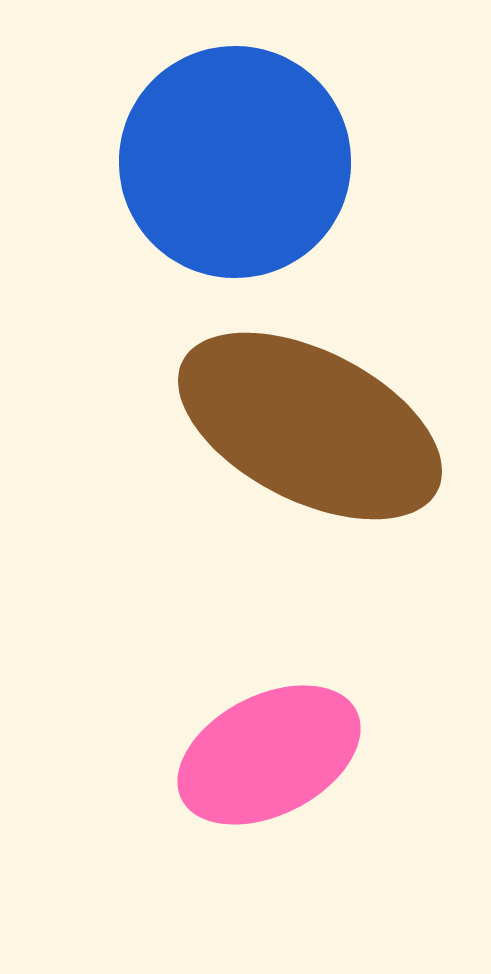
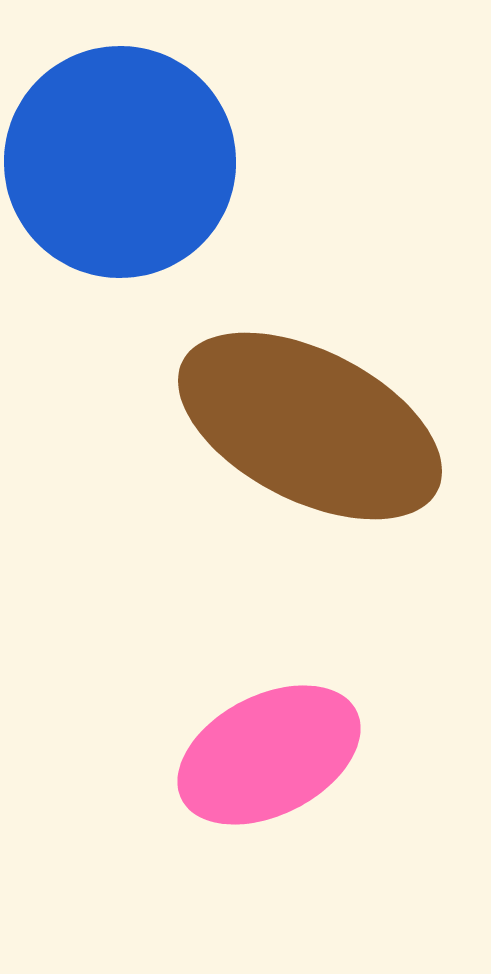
blue circle: moved 115 px left
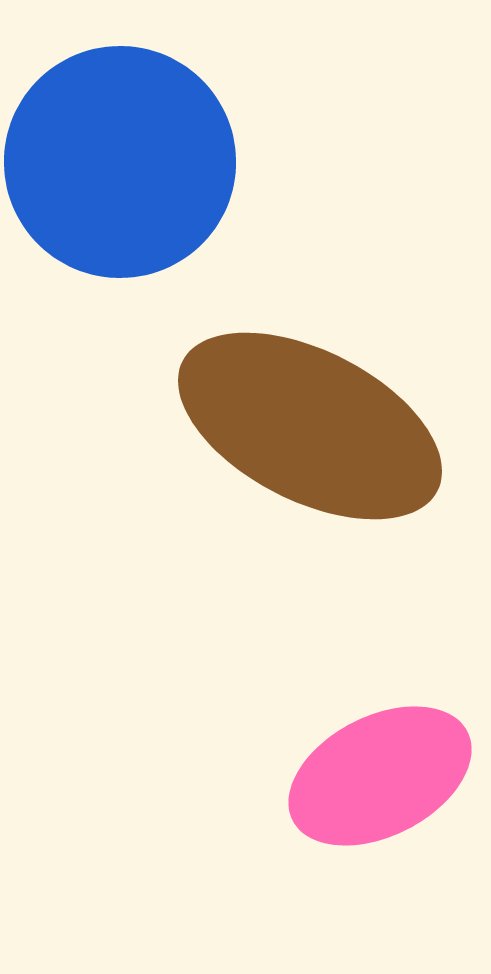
pink ellipse: moved 111 px right, 21 px down
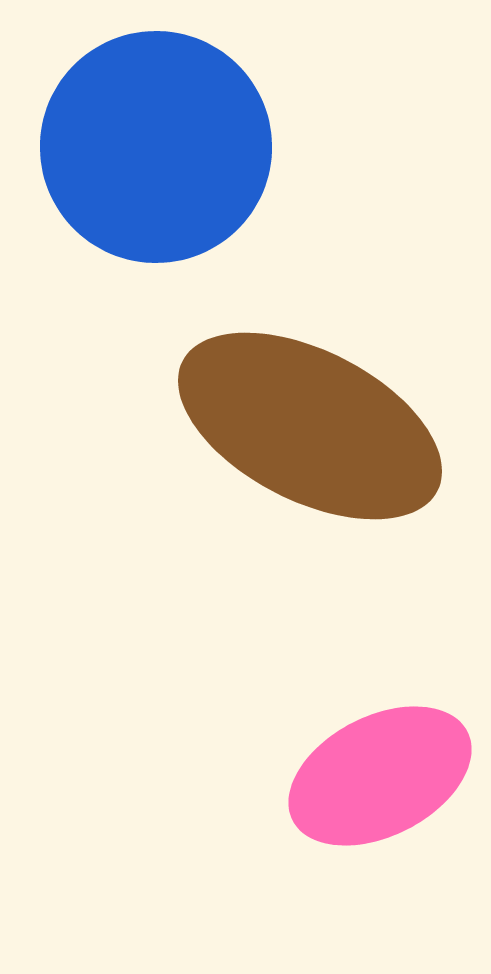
blue circle: moved 36 px right, 15 px up
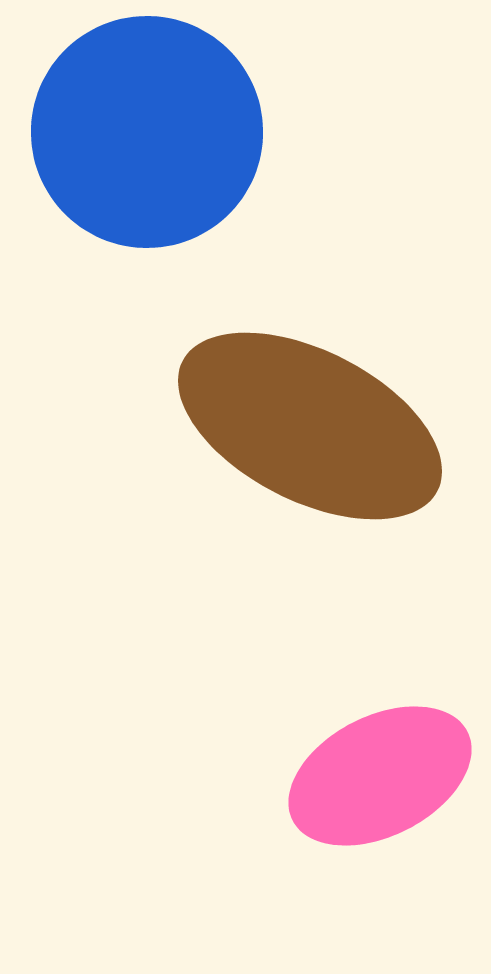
blue circle: moved 9 px left, 15 px up
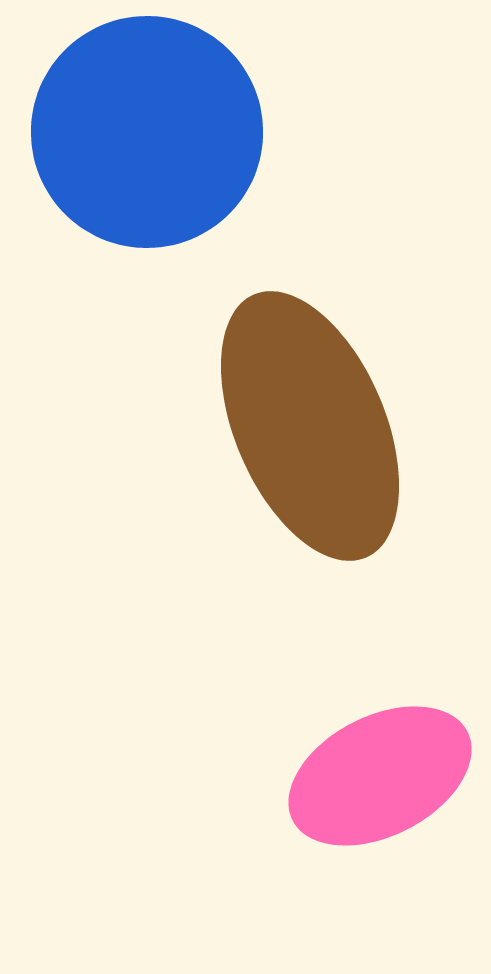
brown ellipse: rotated 40 degrees clockwise
